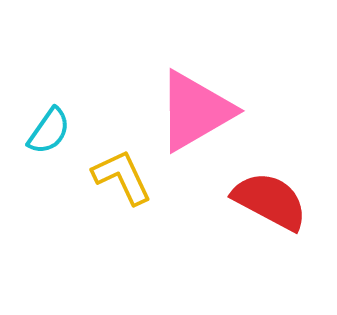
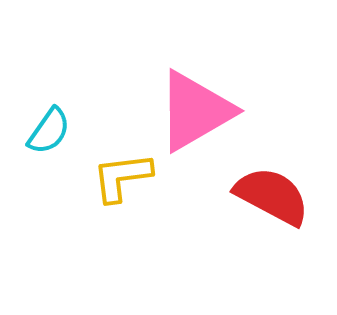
yellow L-shape: rotated 72 degrees counterclockwise
red semicircle: moved 2 px right, 5 px up
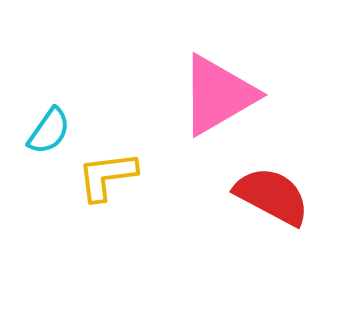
pink triangle: moved 23 px right, 16 px up
yellow L-shape: moved 15 px left, 1 px up
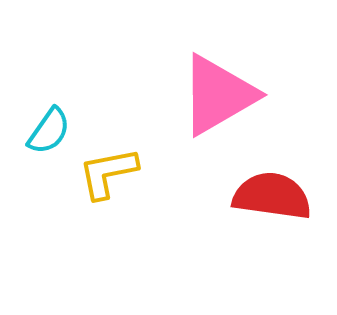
yellow L-shape: moved 1 px right, 3 px up; rotated 4 degrees counterclockwise
red semicircle: rotated 20 degrees counterclockwise
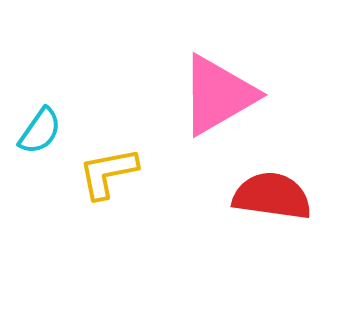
cyan semicircle: moved 9 px left
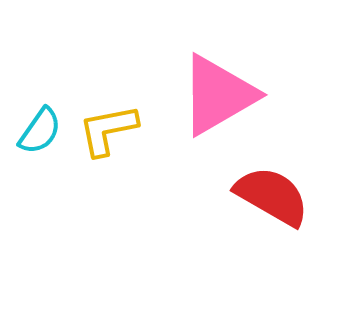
yellow L-shape: moved 43 px up
red semicircle: rotated 22 degrees clockwise
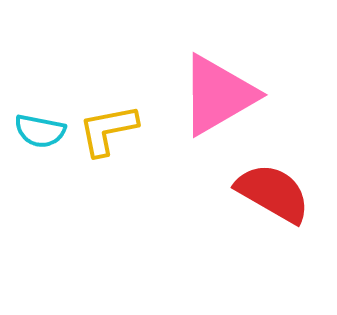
cyan semicircle: rotated 66 degrees clockwise
red semicircle: moved 1 px right, 3 px up
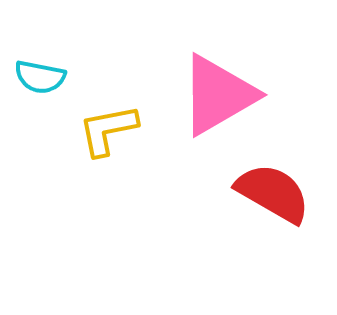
cyan semicircle: moved 54 px up
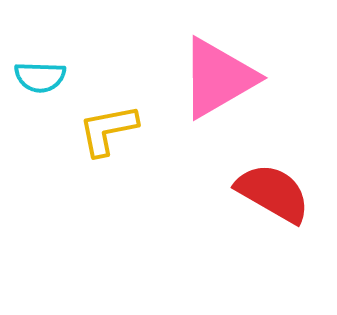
cyan semicircle: rotated 9 degrees counterclockwise
pink triangle: moved 17 px up
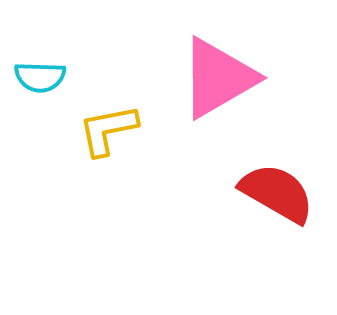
red semicircle: moved 4 px right
